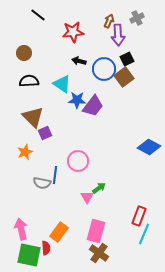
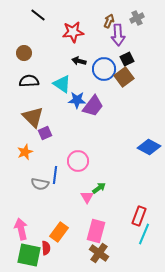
gray semicircle: moved 2 px left, 1 px down
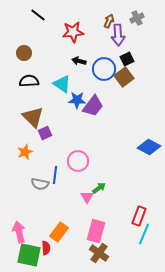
pink arrow: moved 2 px left, 3 px down
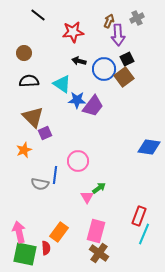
blue diamond: rotated 20 degrees counterclockwise
orange star: moved 1 px left, 2 px up
green square: moved 4 px left, 1 px up
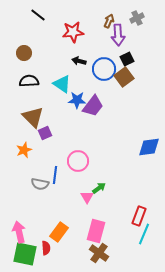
blue diamond: rotated 15 degrees counterclockwise
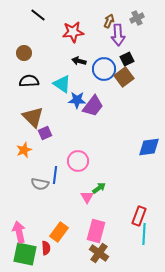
cyan line: rotated 20 degrees counterclockwise
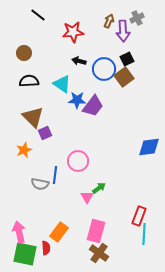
purple arrow: moved 5 px right, 4 px up
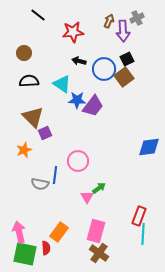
cyan line: moved 1 px left
